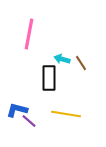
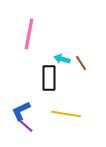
blue L-shape: moved 4 px right, 1 px down; rotated 40 degrees counterclockwise
purple line: moved 3 px left, 5 px down
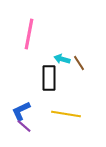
brown line: moved 2 px left
purple line: moved 2 px left
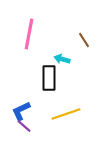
brown line: moved 5 px right, 23 px up
yellow line: rotated 28 degrees counterclockwise
